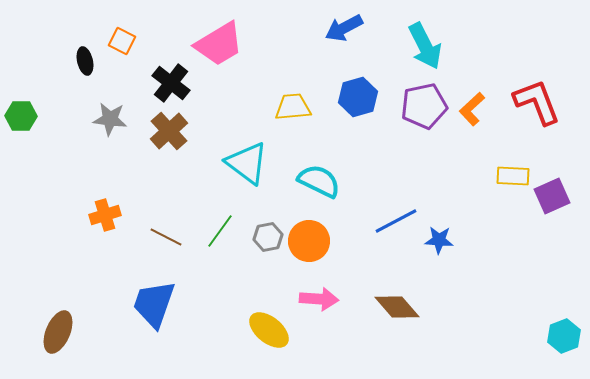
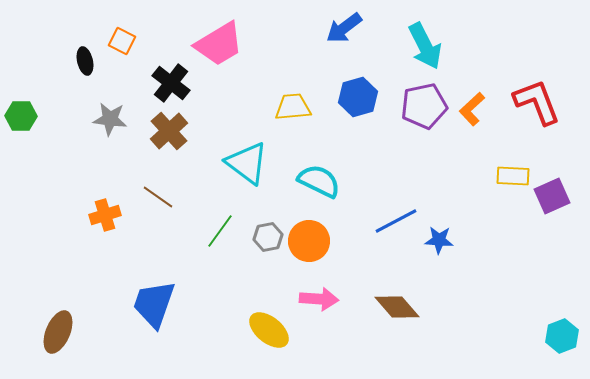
blue arrow: rotated 9 degrees counterclockwise
brown line: moved 8 px left, 40 px up; rotated 8 degrees clockwise
cyan hexagon: moved 2 px left
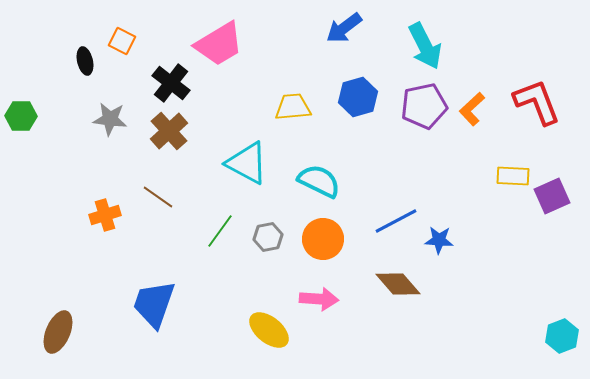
cyan triangle: rotated 9 degrees counterclockwise
orange circle: moved 14 px right, 2 px up
brown diamond: moved 1 px right, 23 px up
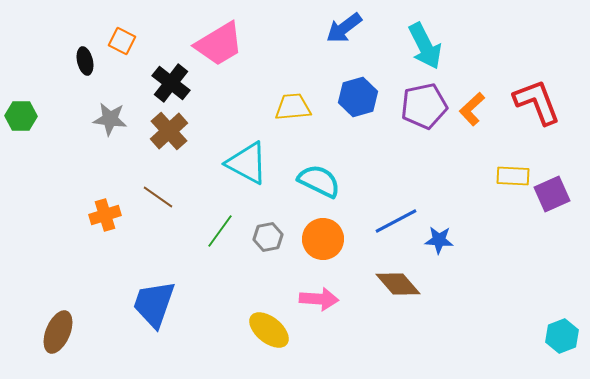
purple square: moved 2 px up
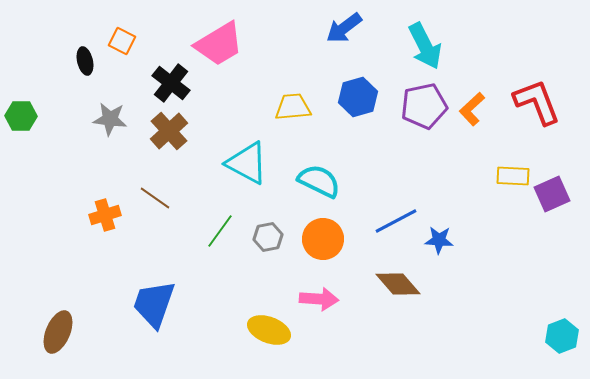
brown line: moved 3 px left, 1 px down
yellow ellipse: rotated 18 degrees counterclockwise
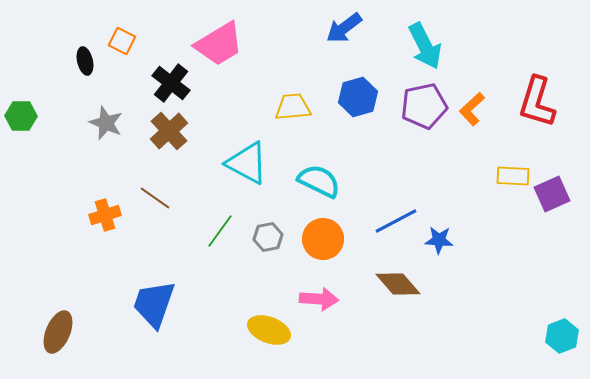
red L-shape: rotated 142 degrees counterclockwise
gray star: moved 4 px left, 4 px down; rotated 16 degrees clockwise
